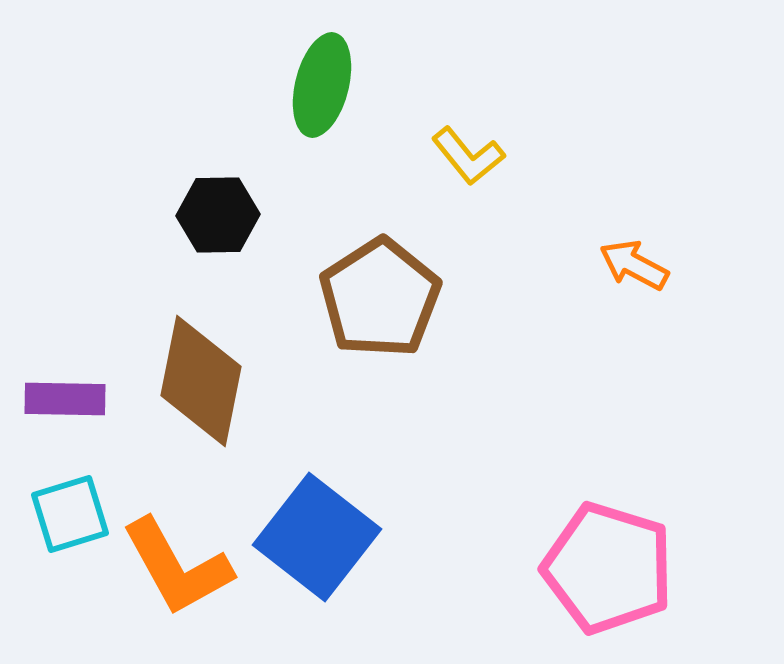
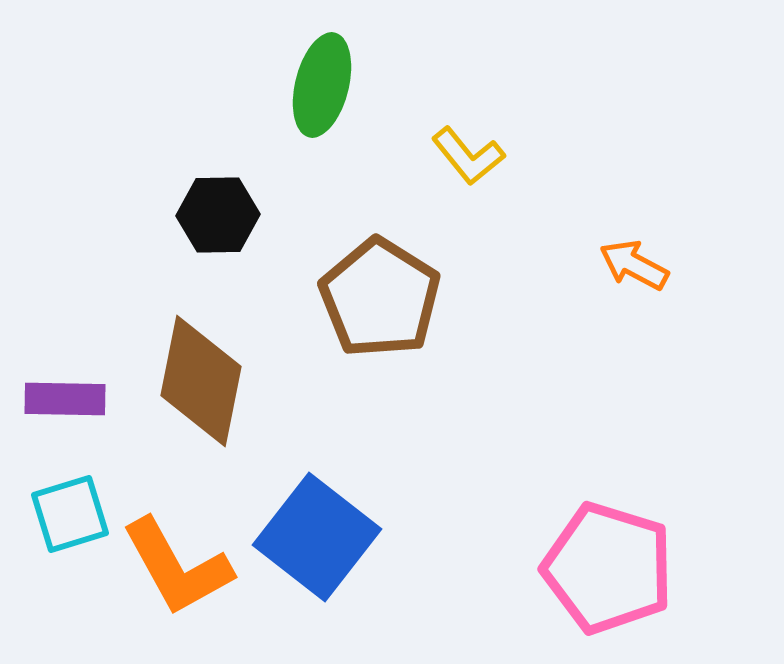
brown pentagon: rotated 7 degrees counterclockwise
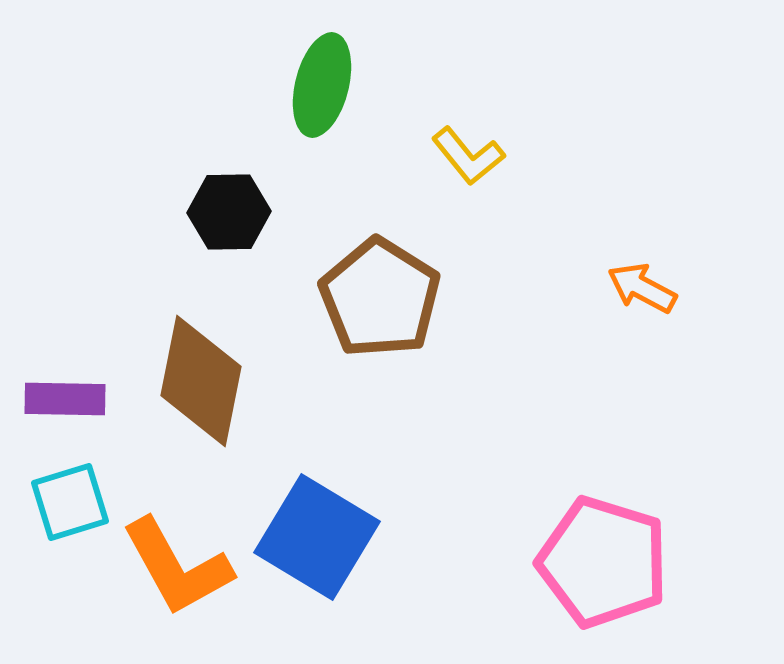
black hexagon: moved 11 px right, 3 px up
orange arrow: moved 8 px right, 23 px down
cyan square: moved 12 px up
blue square: rotated 7 degrees counterclockwise
pink pentagon: moved 5 px left, 6 px up
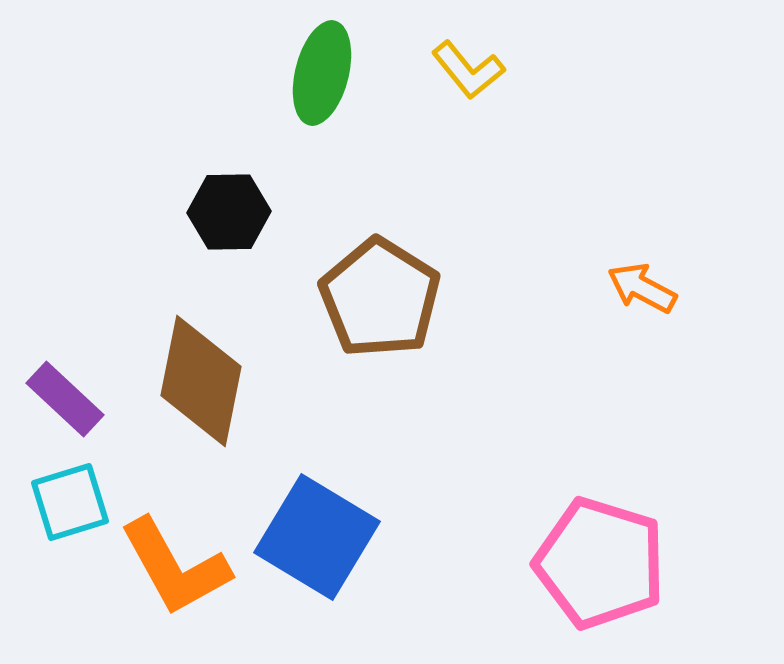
green ellipse: moved 12 px up
yellow L-shape: moved 86 px up
purple rectangle: rotated 42 degrees clockwise
pink pentagon: moved 3 px left, 1 px down
orange L-shape: moved 2 px left
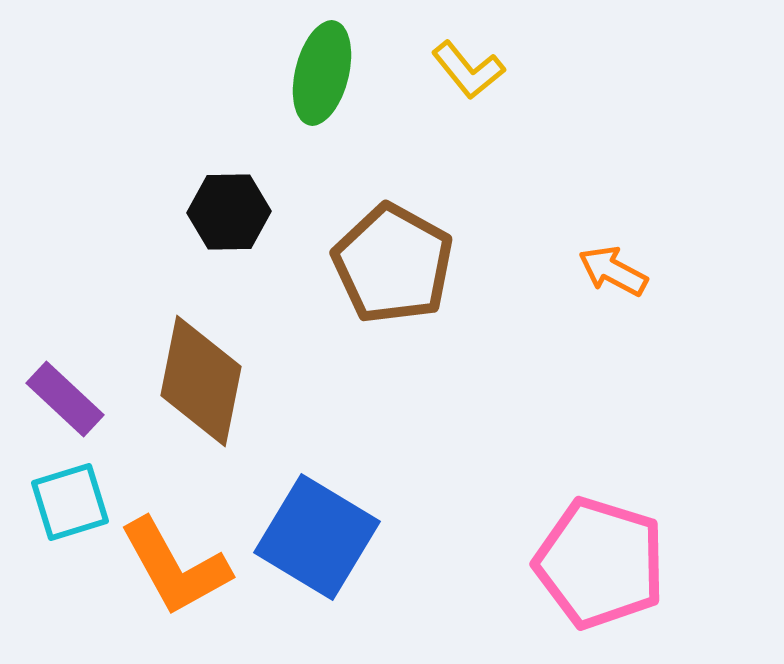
orange arrow: moved 29 px left, 17 px up
brown pentagon: moved 13 px right, 34 px up; rotated 3 degrees counterclockwise
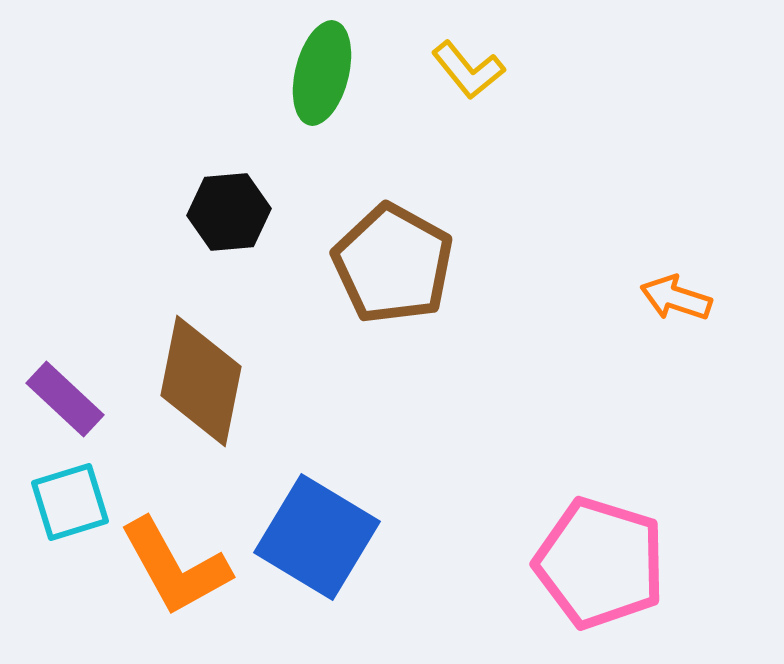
black hexagon: rotated 4 degrees counterclockwise
orange arrow: moved 63 px right, 27 px down; rotated 10 degrees counterclockwise
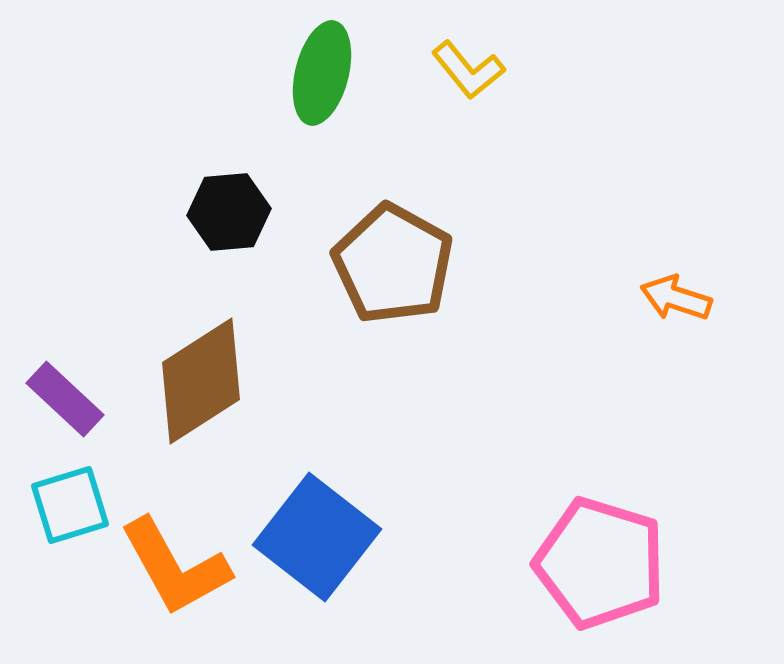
brown diamond: rotated 46 degrees clockwise
cyan square: moved 3 px down
blue square: rotated 7 degrees clockwise
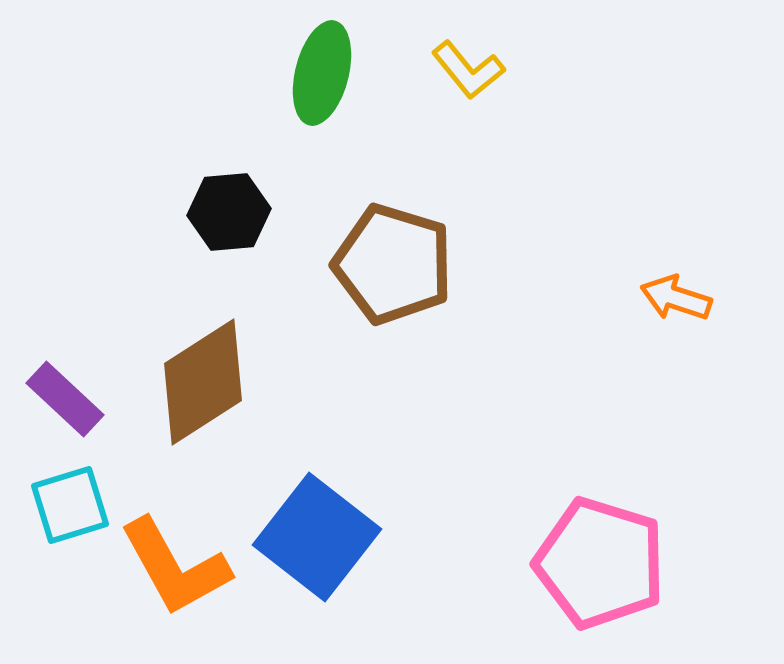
brown pentagon: rotated 12 degrees counterclockwise
brown diamond: moved 2 px right, 1 px down
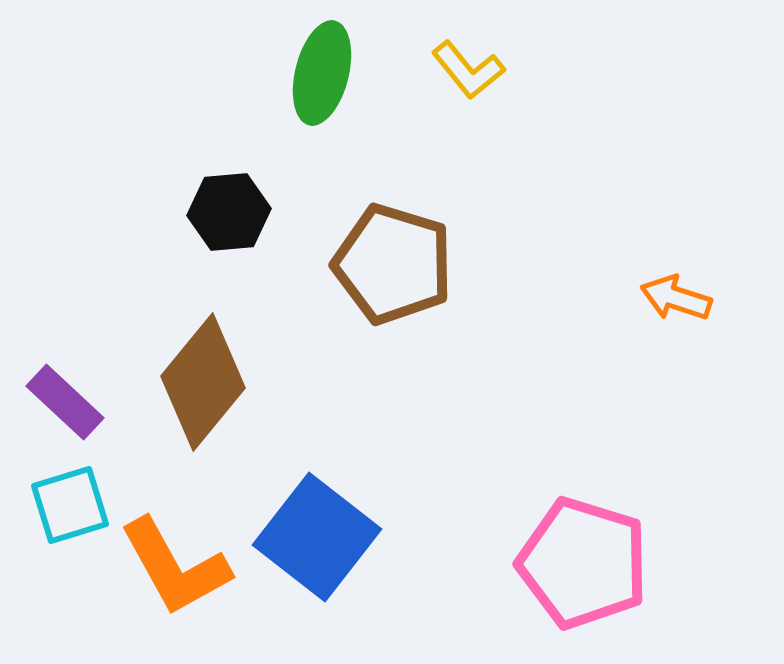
brown diamond: rotated 18 degrees counterclockwise
purple rectangle: moved 3 px down
pink pentagon: moved 17 px left
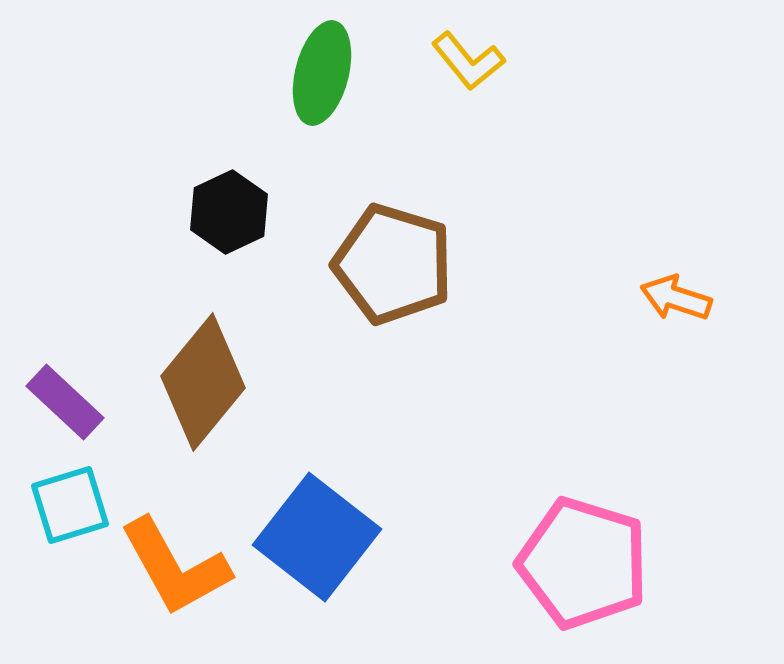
yellow L-shape: moved 9 px up
black hexagon: rotated 20 degrees counterclockwise
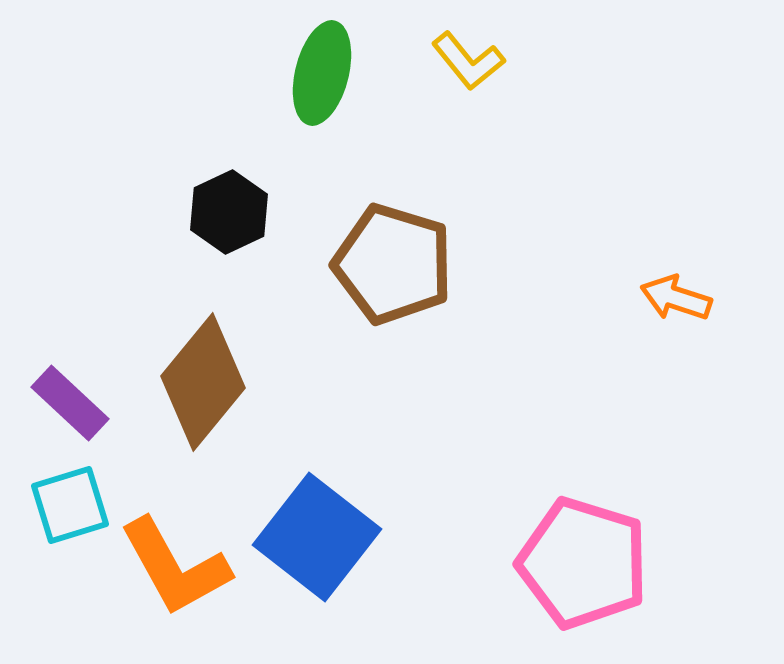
purple rectangle: moved 5 px right, 1 px down
